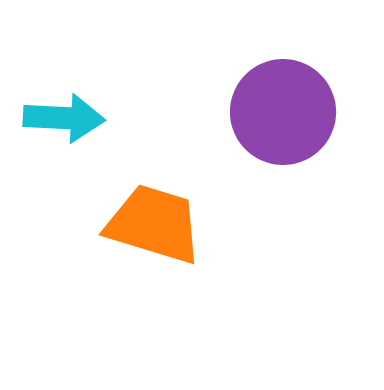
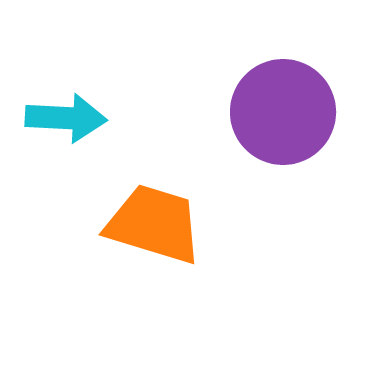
cyan arrow: moved 2 px right
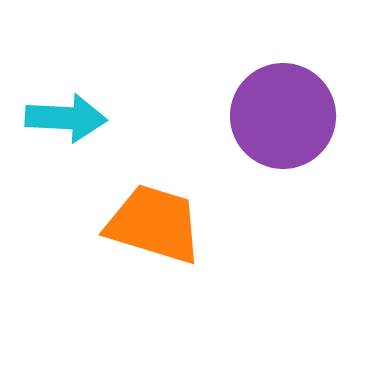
purple circle: moved 4 px down
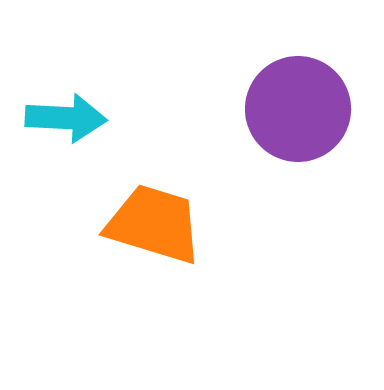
purple circle: moved 15 px right, 7 px up
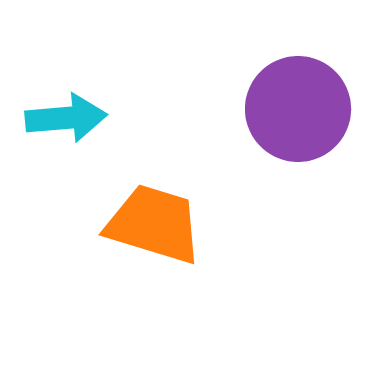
cyan arrow: rotated 8 degrees counterclockwise
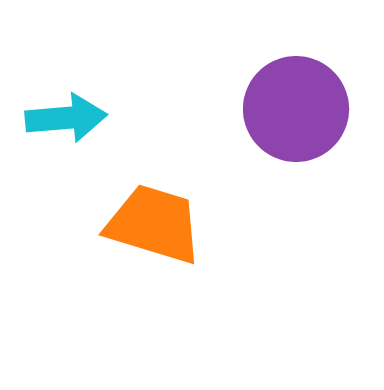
purple circle: moved 2 px left
